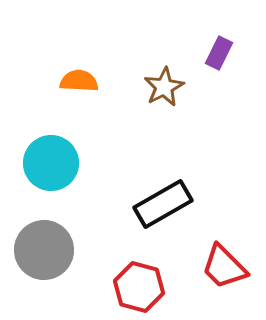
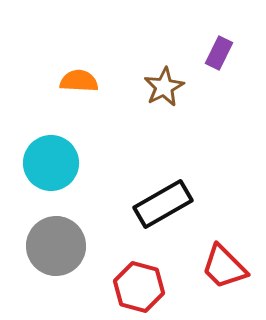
gray circle: moved 12 px right, 4 px up
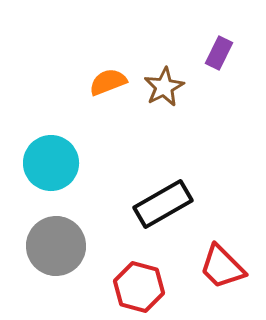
orange semicircle: moved 29 px right, 1 px down; rotated 24 degrees counterclockwise
red trapezoid: moved 2 px left
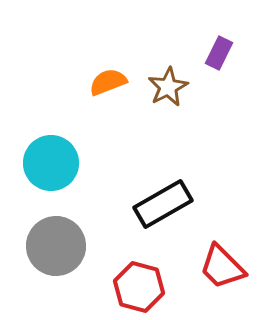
brown star: moved 4 px right
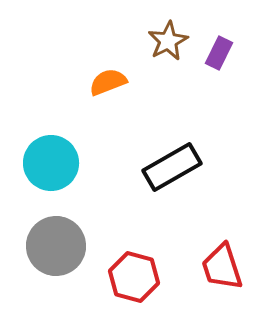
brown star: moved 46 px up
black rectangle: moved 9 px right, 37 px up
red trapezoid: rotated 27 degrees clockwise
red hexagon: moved 5 px left, 10 px up
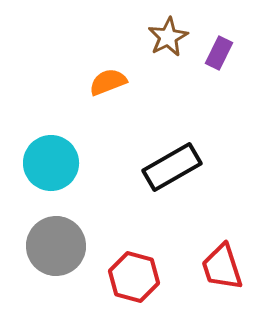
brown star: moved 4 px up
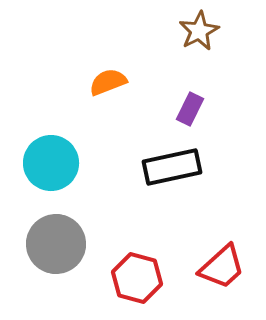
brown star: moved 31 px right, 6 px up
purple rectangle: moved 29 px left, 56 px down
black rectangle: rotated 18 degrees clockwise
gray circle: moved 2 px up
red trapezoid: rotated 114 degrees counterclockwise
red hexagon: moved 3 px right, 1 px down
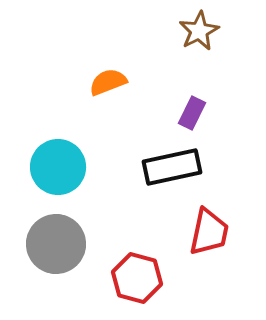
purple rectangle: moved 2 px right, 4 px down
cyan circle: moved 7 px right, 4 px down
red trapezoid: moved 13 px left, 35 px up; rotated 36 degrees counterclockwise
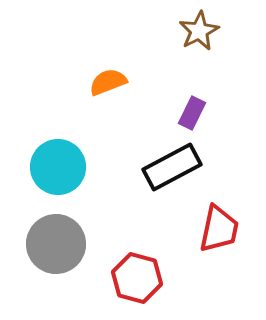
black rectangle: rotated 16 degrees counterclockwise
red trapezoid: moved 10 px right, 3 px up
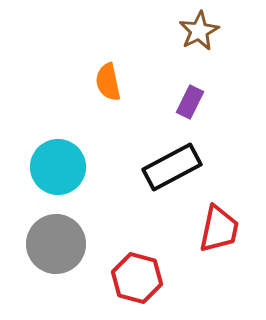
orange semicircle: rotated 81 degrees counterclockwise
purple rectangle: moved 2 px left, 11 px up
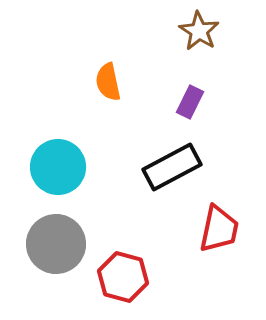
brown star: rotated 12 degrees counterclockwise
red hexagon: moved 14 px left, 1 px up
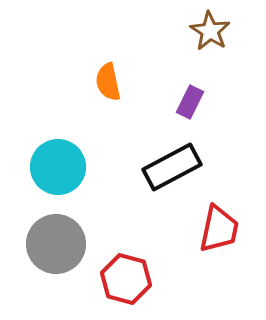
brown star: moved 11 px right
red hexagon: moved 3 px right, 2 px down
